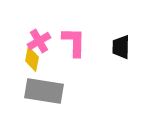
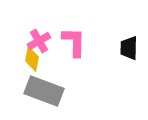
black trapezoid: moved 8 px right, 1 px down
gray rectangle: rotated 12 degrees clockwise
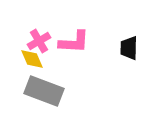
pink L-shape: rotated 92 degrees clockwise
yellow diamond: rotated 35 degrees counterclockwise
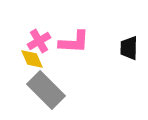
gray rectangle: moved 2 px right, 1 px up; rotated 24 degrees clockwise
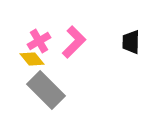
pink L-shape: rotated 48 degrees counterclockwise
black trapezoid: moved 2 px right, 6 px up
yellow diamond: rotated 15 degrees counterclockwise
